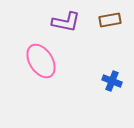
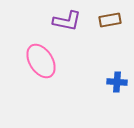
purple L-shape: moved 1 px right, 1 px up
blue cross: moved 5 px right, 1 px down; rotated 18 degrees counterclockwise
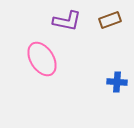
brown rectangle: rotated 10 degrees counterclockwise
pink ellipse: moved 1 px right, 2 px up
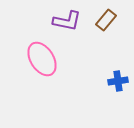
brown rectangle: moved 4 px left; rotated 30 degrees counterclockwise
blue cross: moved 1 px right, 1 px up; rotated 12 degrees counterclockwise
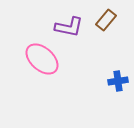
purple L-shape: moved 2 px right, 6 px down
pink ellipse: rotated 16 degrees counterclockwise
